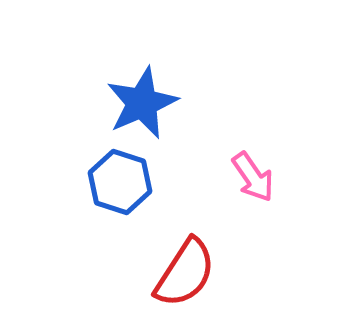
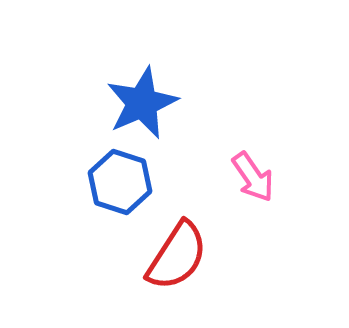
red semicircle: moved 8 px left, 17 px up
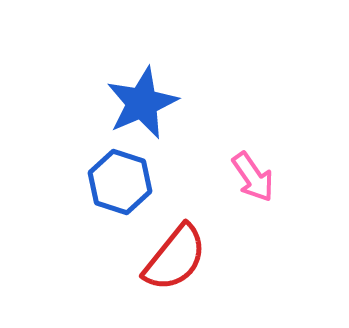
red semicircle: moved 2 px left, 2 px down; rotated 6 degrees clockwise
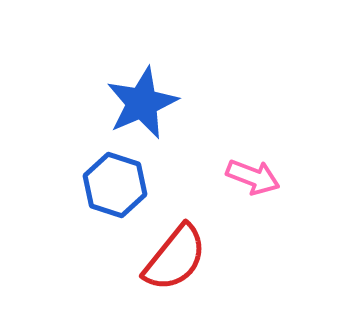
pink arrow: rotated 34 degrees counterclockwise
blue hexagon: moved 5 px left, 3 px down
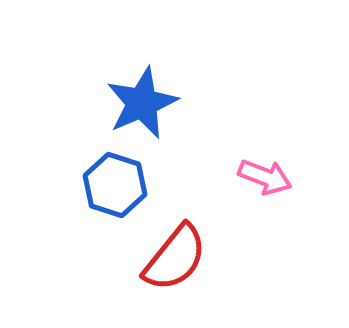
pink arrow: moved 12 px right
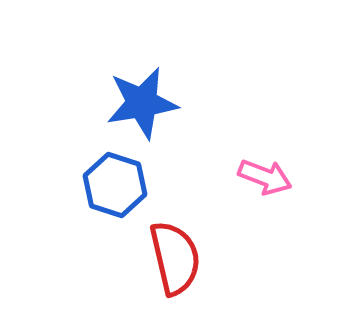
blue star: rotated 14 degrees clockwise
red semicircle: rotated 52 degrees counterclockwise
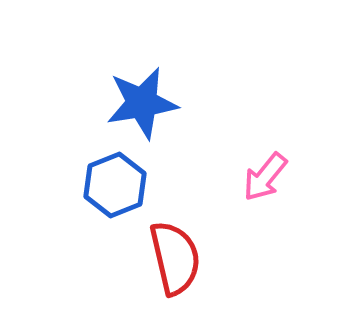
pink arrow: rotated 108 degrees clockwise
blue hexagon: rotated 20 degrees clockwise
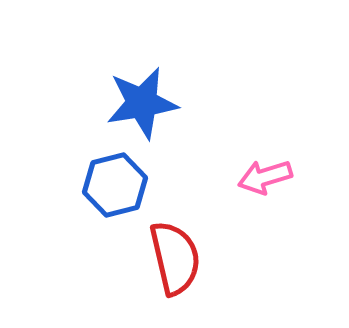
pink arrow: rotated 34 degrees clockwise
blue hexagon: rotated 8 degrees clockwise
